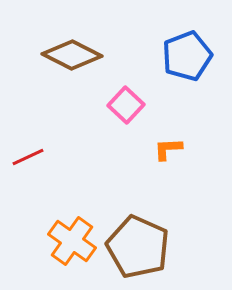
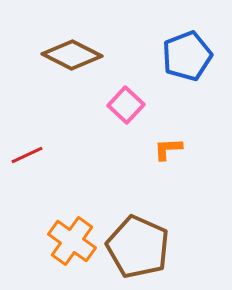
red line: moved 1 px left, 2 px up
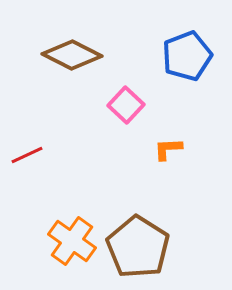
brown pentagon: rotated 8 degrees clockwise
